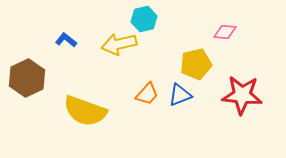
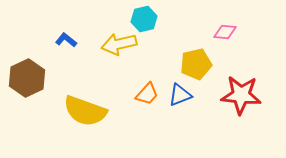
red star: moved 1 px left
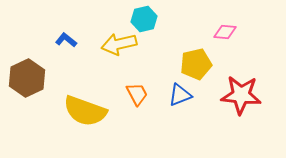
orange trapezoid: moved 10 px left; rotated 70 degrees counterclockwise
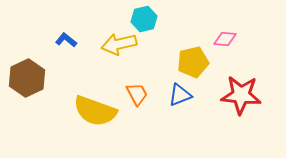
pink diamond: moved 7 px down
yellow pentagon: moved 3 px left, 2 px up
yellow semicircle: moved 10 px right
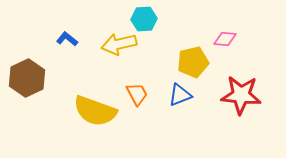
cyan hexagon: rotated 10 degrees clockwise
blue L-shape: moved 1 px right, 1 px up
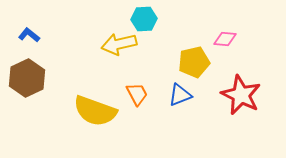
blue L-shape: moved 38 px left, 4 px up
yellow pentagon: moved 1 px right
red star: rotated 21 degrees clockwise
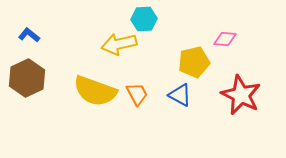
blue triangle: rotated 50 degrees clockwise
yellow semicircle: moved 20 px up
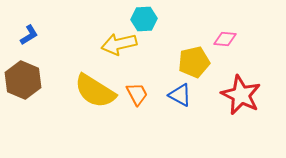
blue L-shape: rotated 110 degrees clockwise
brown hexagon: moved 4 px left, 2 px down; rotated 12 degrees counterclockwise
yellow semicircle: rotated 12 degrees clockwise
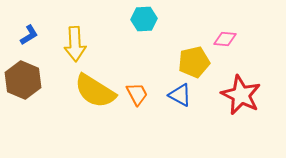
yellow arrow: moved 44 px left; rotated 80 degrees counterclockwise
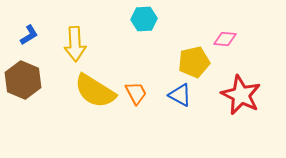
orange trapezoid: moved 1 px left, 1 px up
